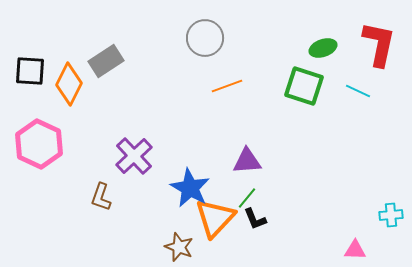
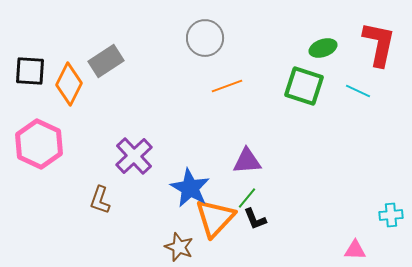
brown L-shape: moved 1 px left, 3 px down
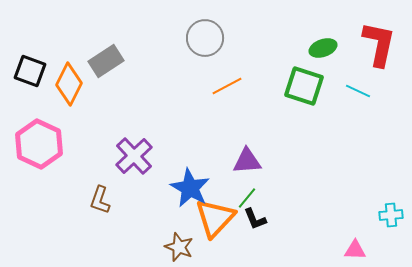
black square: rotated 16 degrees clockwise
orange line: rotated 8 degrees counterclockwise
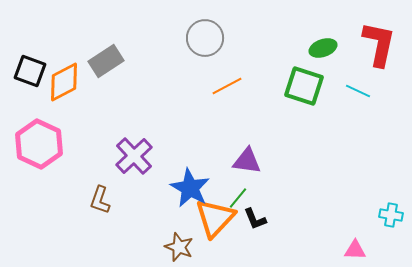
orange diamond: moved 5 px left, 2 px up; rotated 36 degrees clockwise
purple triangle: rotated 12 degrees clockwise
green line: moved 9 px left
cyan cross: rotated 15 degrees clockwise
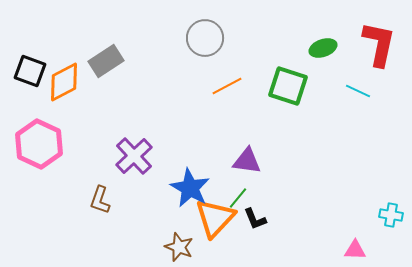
green square: moved 16 px left
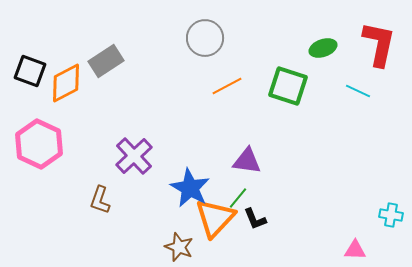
orange diamond: moved 2 px right, 1 px down
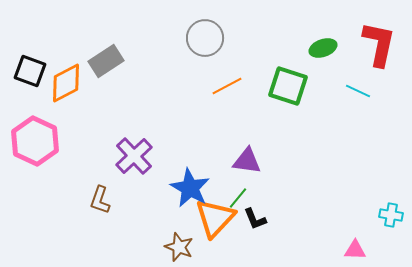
pink hexagon: moved 4 px left, 3 px up
